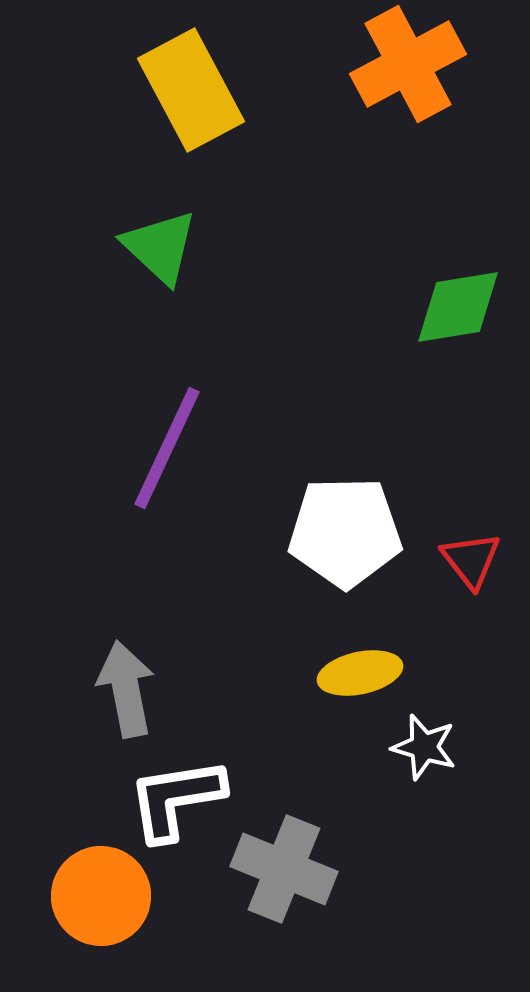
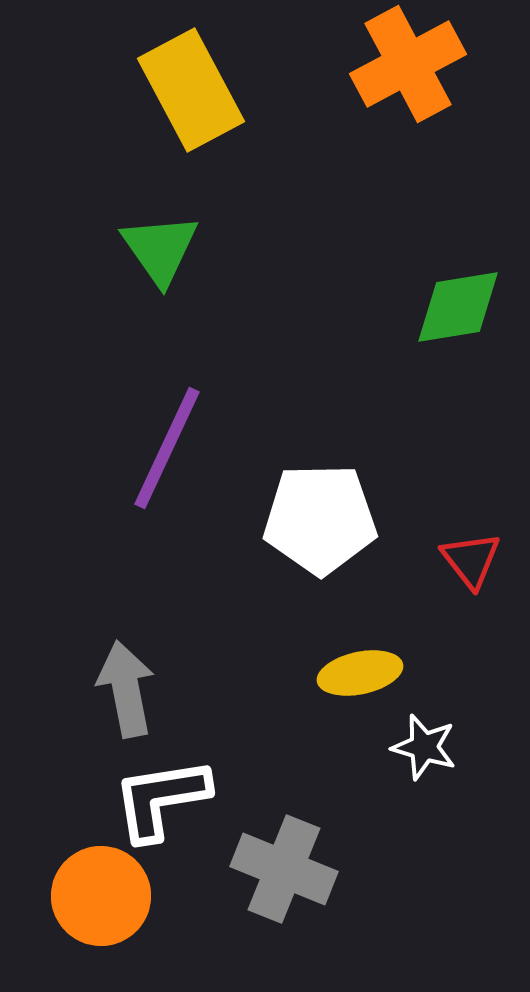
green triangle: moved 2 px down; rotated 12 degrees clockwise
white pentagon: moved 25 px left, 13 px up
white L-shape: moved 15 px left
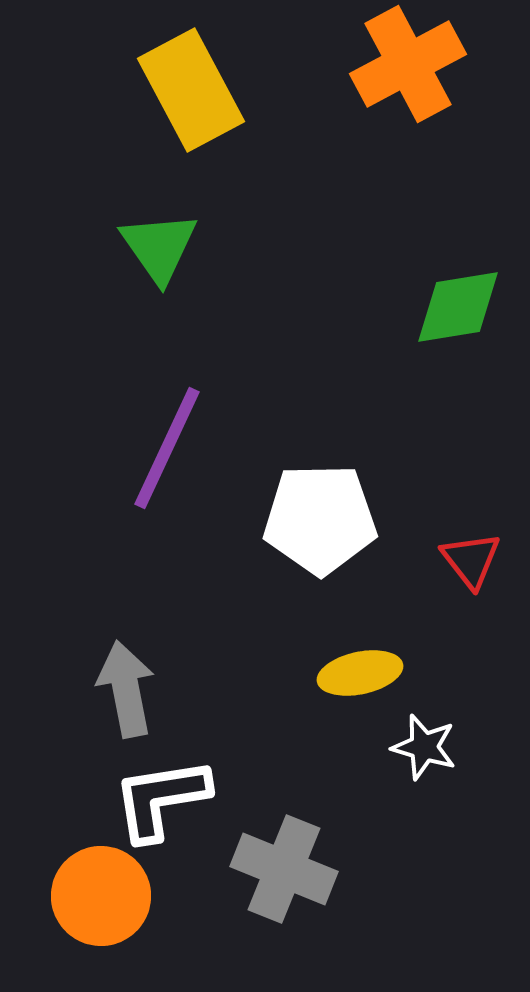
green triangle: moved 1 px left, 2 px up
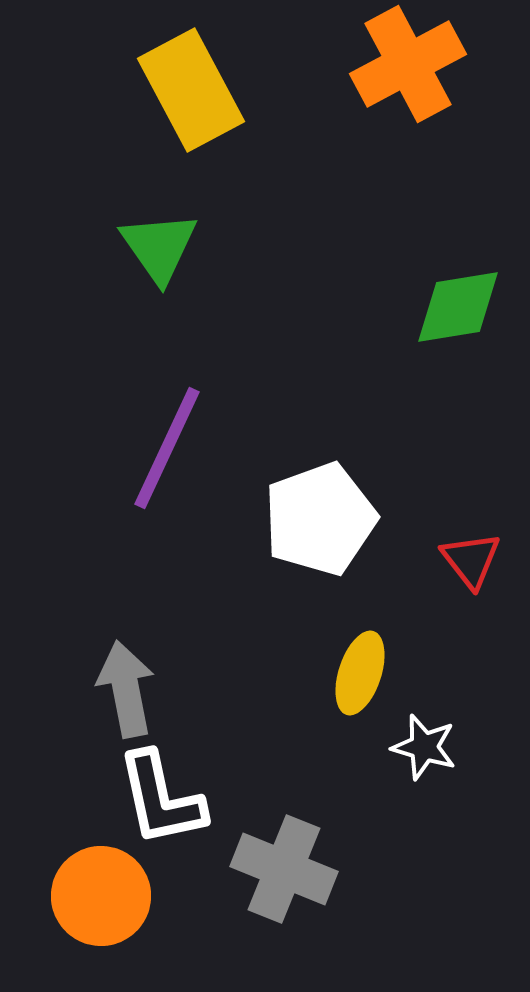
white pentagon: rotated 19 degrees counterclockwise
yellow ellipse: rotated 60 degrees counterclockwise
white L-shape: rotated 93 degrees counterclockwise
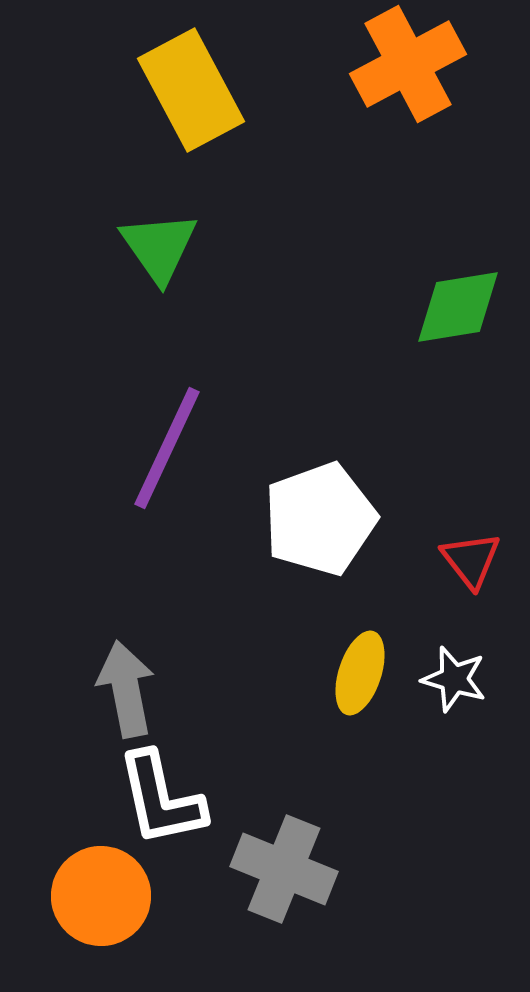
white star: moved 30 px right, 68 px up
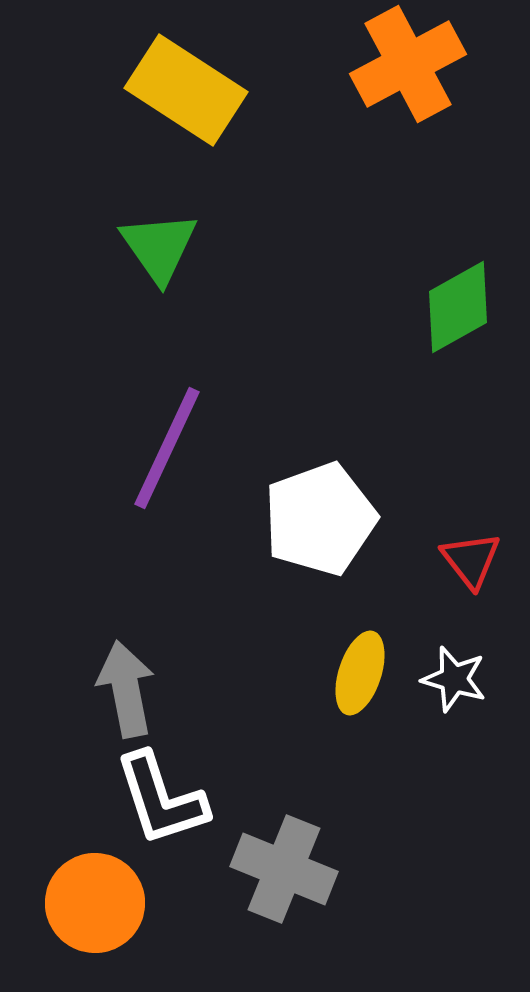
yellow rectangle: moved 5 px left; rotated 29 degrees counterclockwise
green diamond: rotated 20 degrees counterclockwise
white L-shape: rotated 6 degrees counterclockwise
orange circle: moved 6 px left, 7 px down
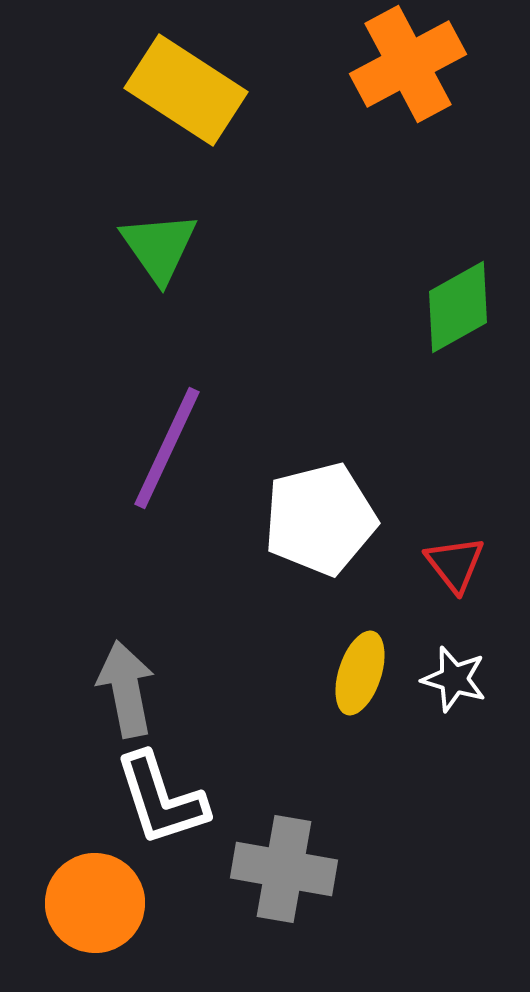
white pentagon: rotated 6 degrees clockwise
red triangle: moved 16 px left, 4 px down
gray cross: rotated 12 degrees counterclockwise
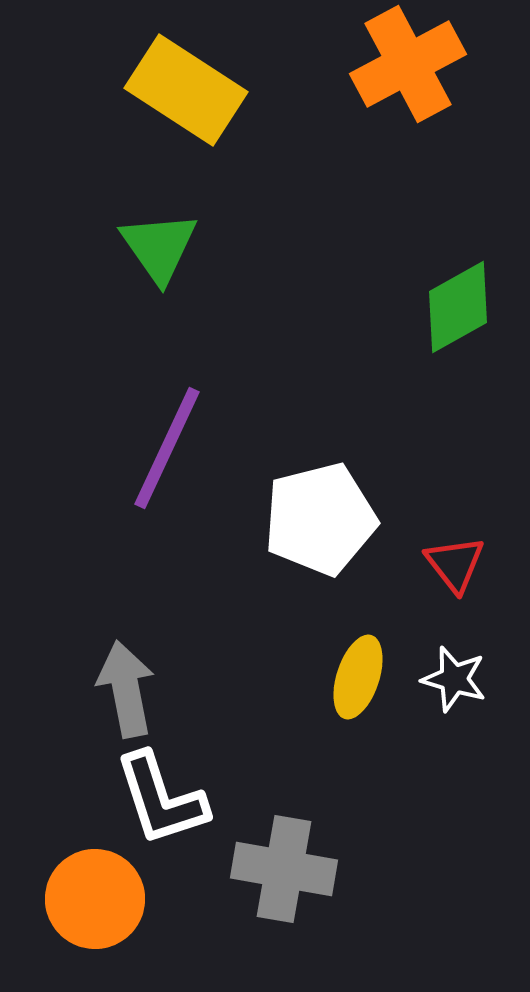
yellow ellipse: moved 2 px left, 4 px down
orange circle: moved 4 px up
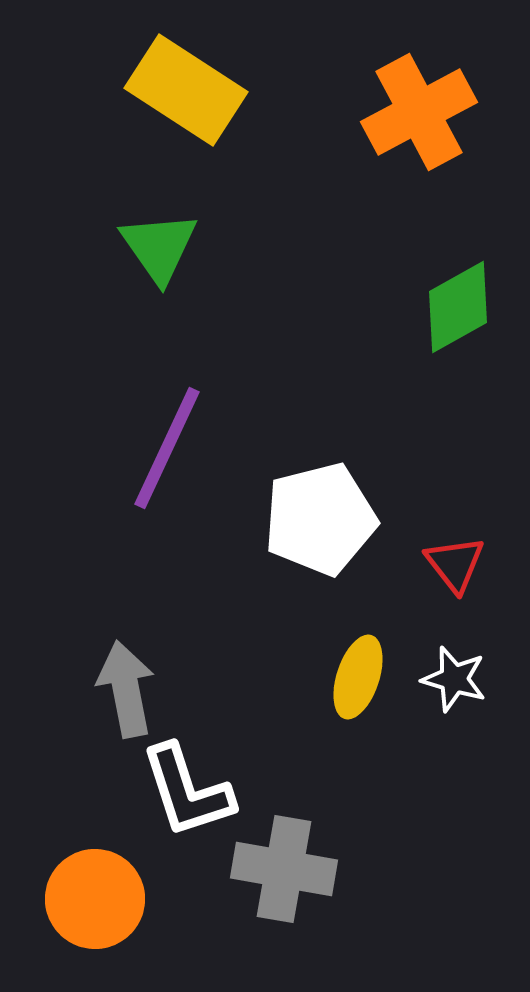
orange cross: moved 11 px right, 48 px down
white L-shape: moved 26 px right, 8 px up
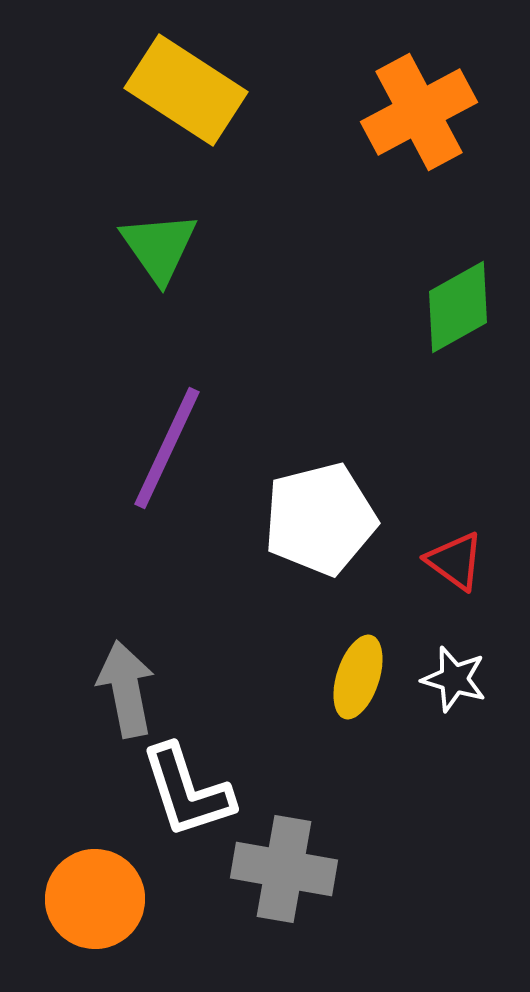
red triangle: moved 3 px up; rotated 16 degrees counterclockwise
